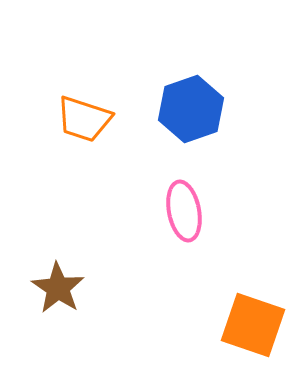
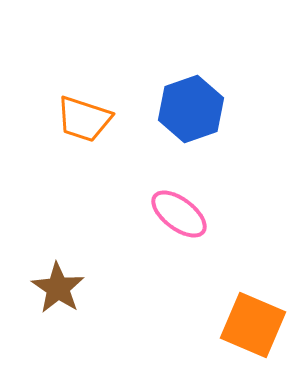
pink ellipse: moved 5 px left, 3 px down; rotated 42 degrees counterclockwise
orange square: rotated 4 degrees clockwise
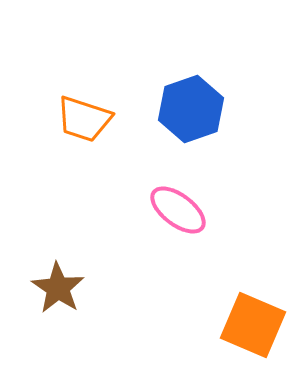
pink ellipse: moved 1 px left, 4 px up
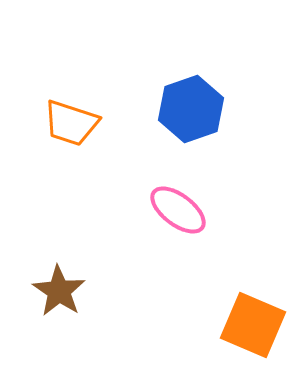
orange trapezoid: moved 13 px left, 4 px down
brown star: moved 1 px right, 3 px down
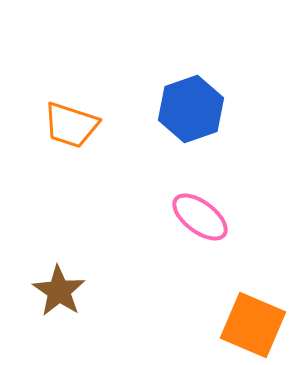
orange trapezoid: moved 2 px down
pink ellipse: moved 22 px right, 7 px down
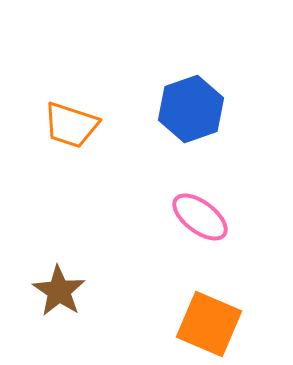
orange square: moved 44 px left, 1 px up
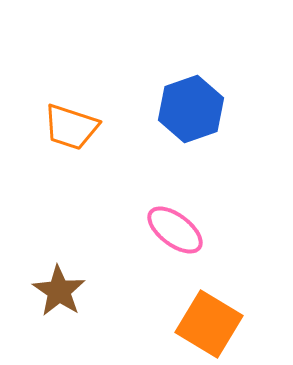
orange trapezoid: moved 2 px down
pink ellipse: moved 25 px left, 13 px down
orange square: rotated 8 degrees clockwise
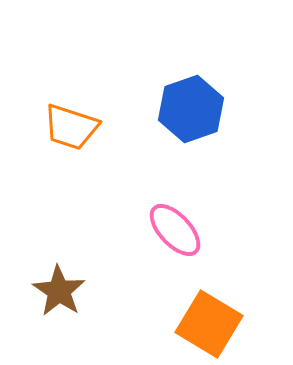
pink ellipse: rotated 10 degrees clockwise
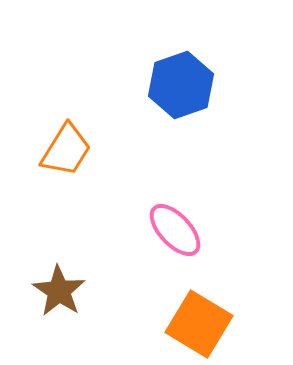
blue hexagon: moved 10 px left, 24 px up
orange trapezoid: moved 5 px left, 23 px down; rotated 76 degrees counterclockwise
orange square: moved 10 px left
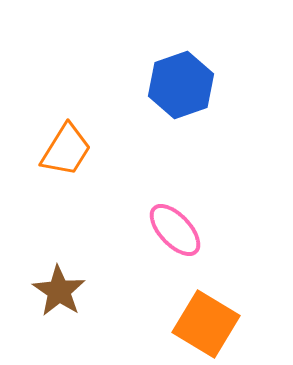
orange square: moved 7 px right
